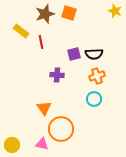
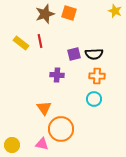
yellow rectangle: moved 12 px down
red line: moved 1 px left, 1 px up
orange cross: rotated 21 degrees clockwise
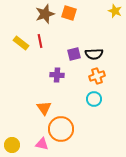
orange cross: rotated 21 degrees counterclockwise
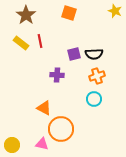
brown star: moved 19 px left, 1 px down; rotated 18 degrees counterclockwise
orange triangle: rotated 28 degrees counterclockwise
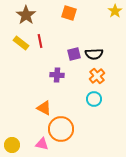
yellow star: rotated 16 degrees clockwise
orange cross: rotated 21 degrees counterclockwise
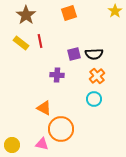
orange square: rotated 35 degrees counterclockwise
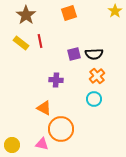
purple cross: moved 1 px left, 5 px down
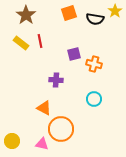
black semicircle: moved 1 px right, 35 px up; rotated 12 degrees clockwise
orange cross: moved 3 px left, 12 px up; rotated 35 degrees counterclockwise
yellow circle: moved 4 px up
